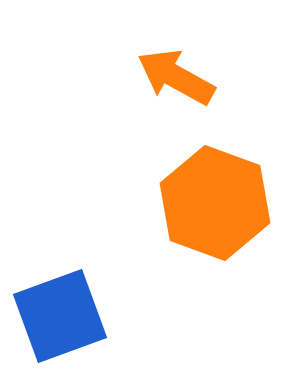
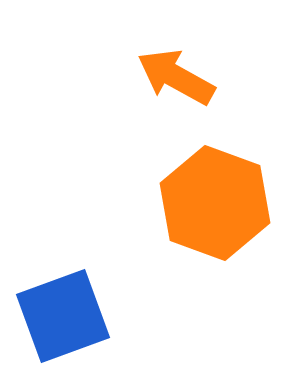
blue square: moved 3 px right
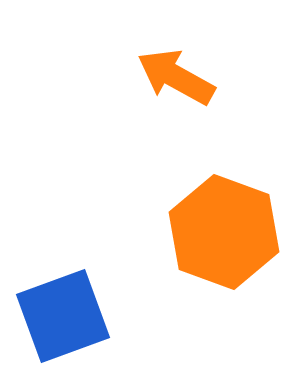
orange hexagon: moved 9 px right, 29 px down
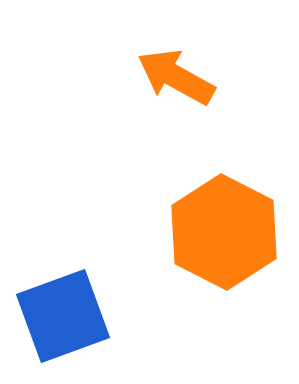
orange hexagon: rotated 7 degrees clockwise
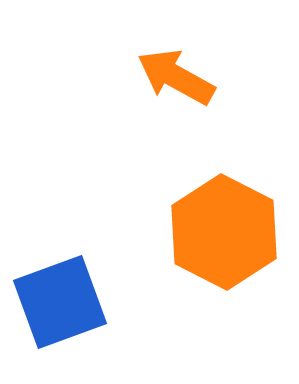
blue square: moved 3 px left, 14 px up
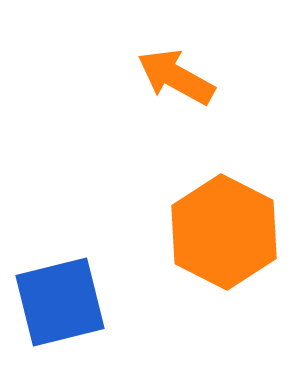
blue square: rotated 6 degrees clockwise
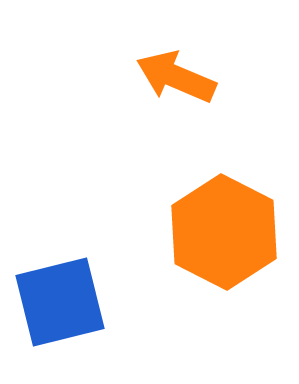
orange arrow: rotated 6 degrees counterclockwise
